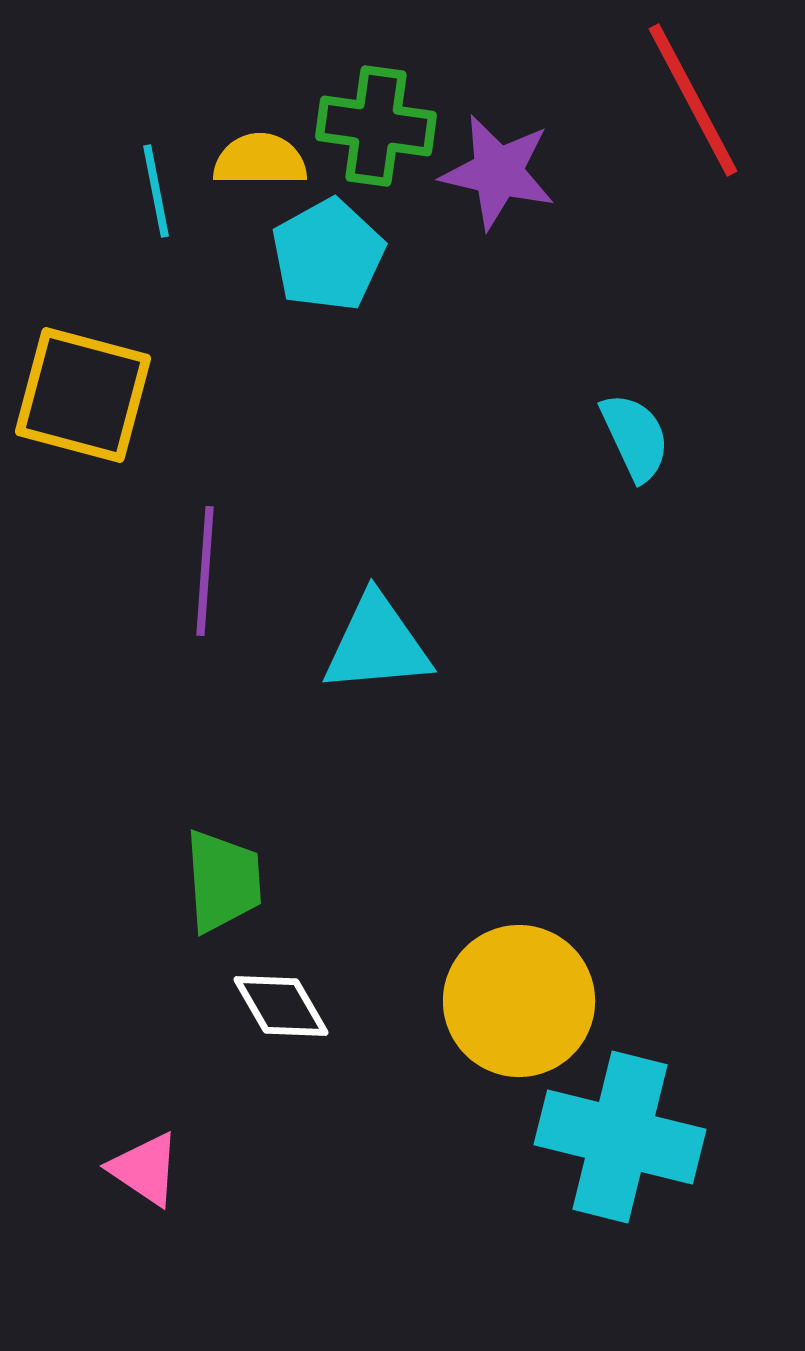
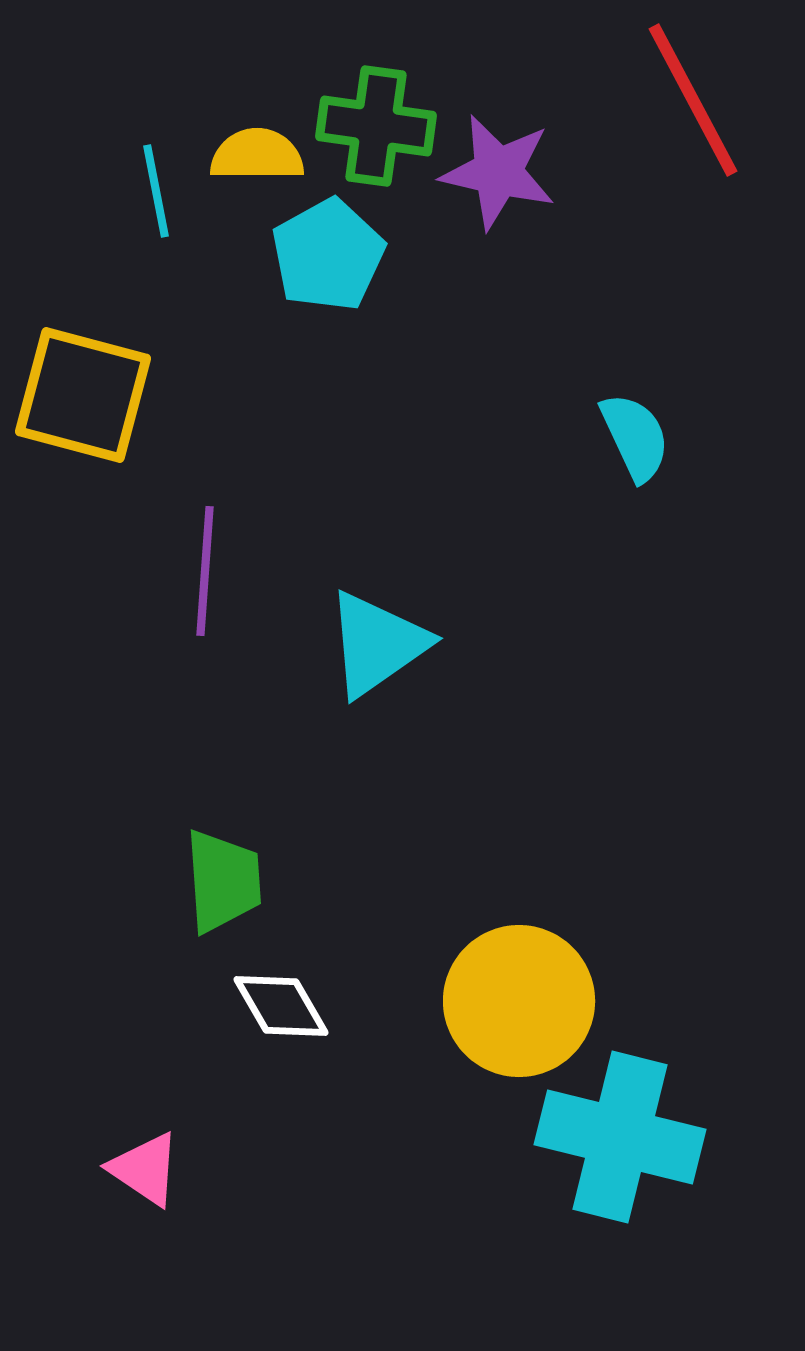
yellow semicircle: moved 3 px left, 5 px up
cyan triangle: rotated 30 degrees counterclockwise
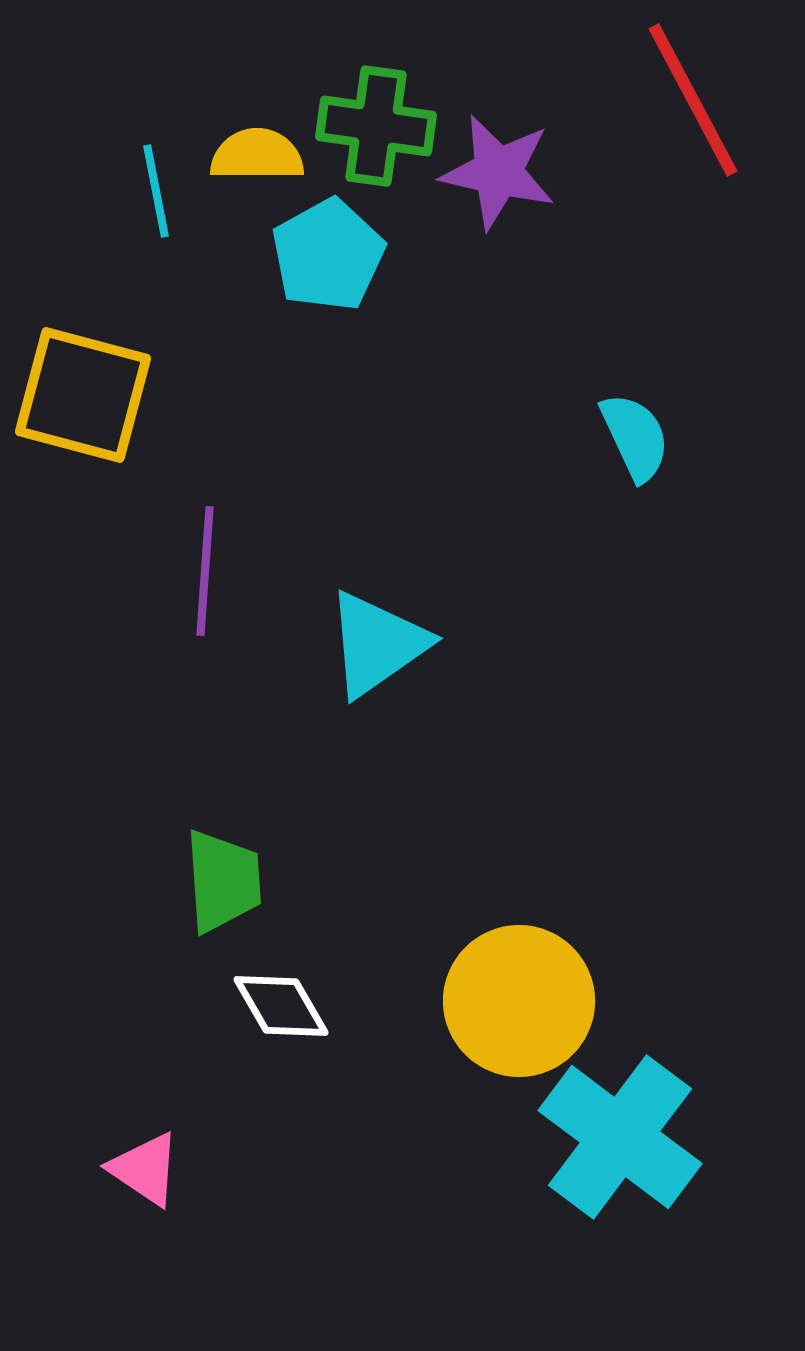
cyan cross: rotated 23 degrees clockwise
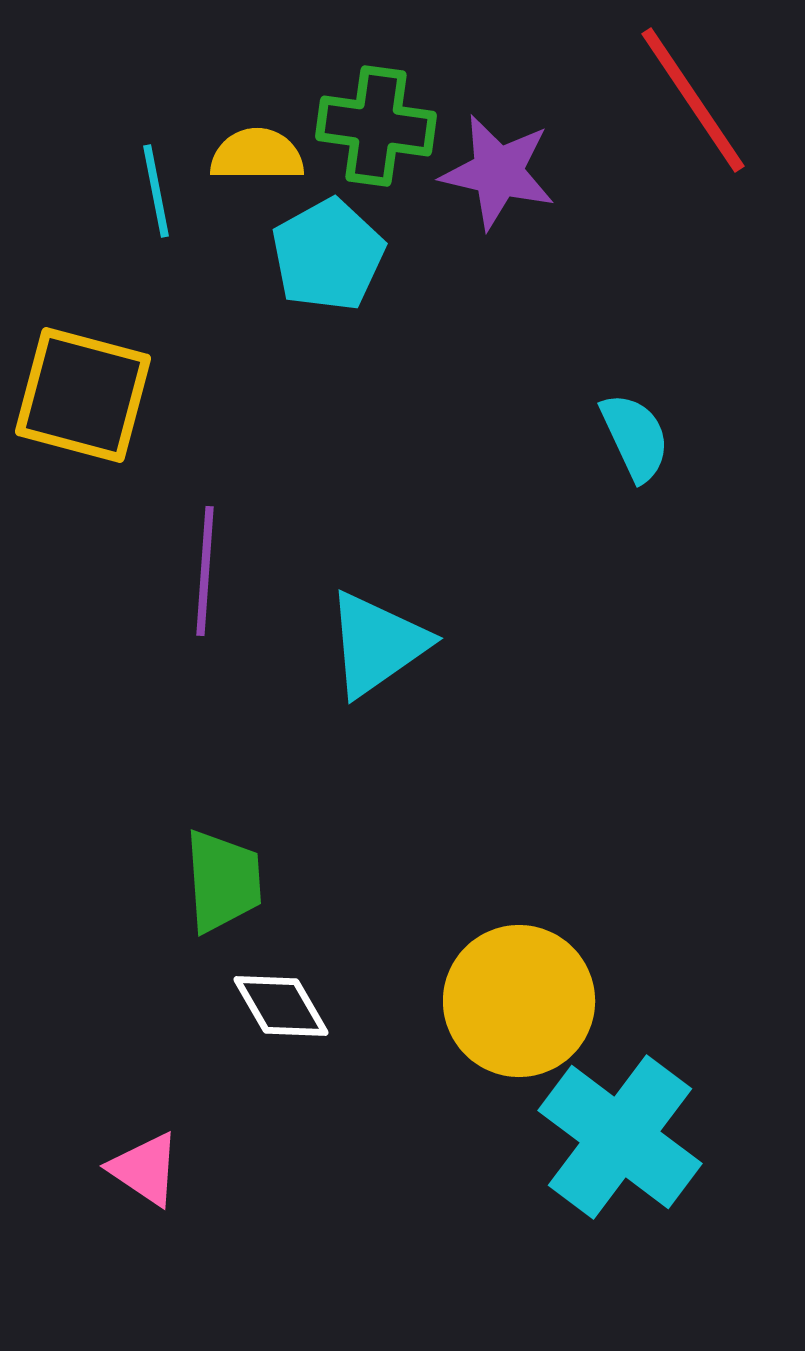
red line: rotated 6 degrees counterclockwise
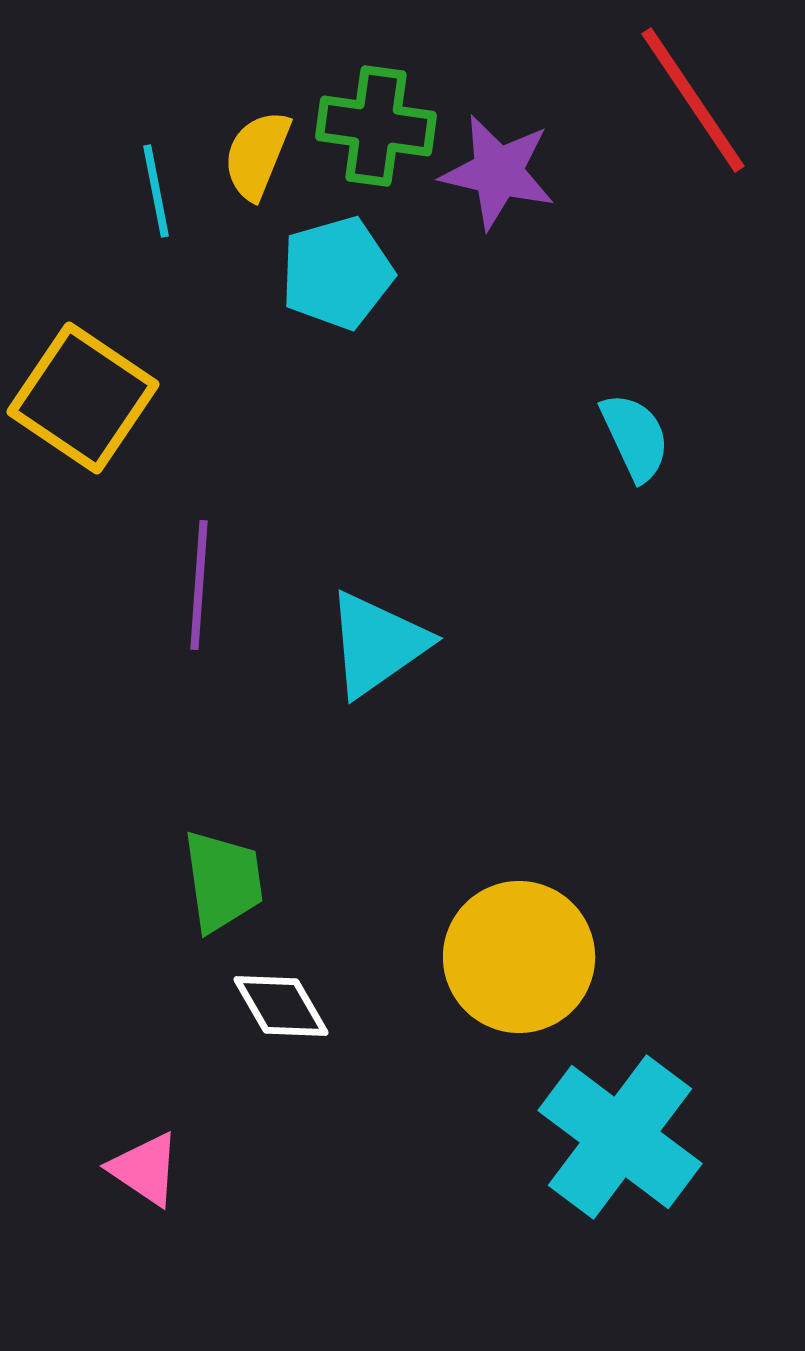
yellow semicircle: rotated 68 degrees counterclockwise
cyan pentagon: moved 9 px right, 18 px down; rotated 13 degrees clockwise
yellow square: moved 3 px down; rotated 19 degrees clockwise
purple line: moved 6 px left, 14 px down
green trapezoid: rotated 4 degrees counterclockwise
yellow circle: moved 44 px up
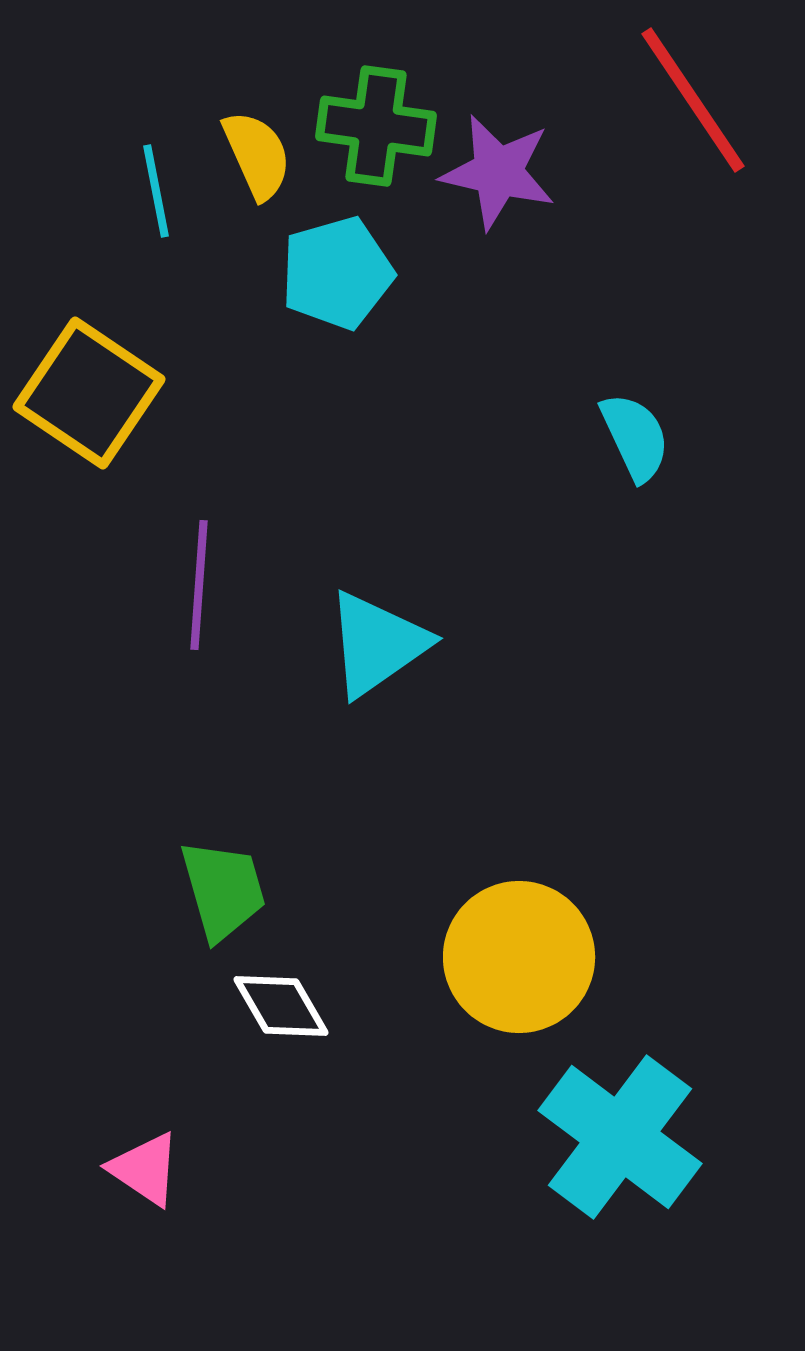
yellow semicircle: rotated 134 degrees clockwise
yellow square: moved 6 px right, 5 px up
green trapezoid: moved 9 px down; rotated 8 degrees counterclockwise
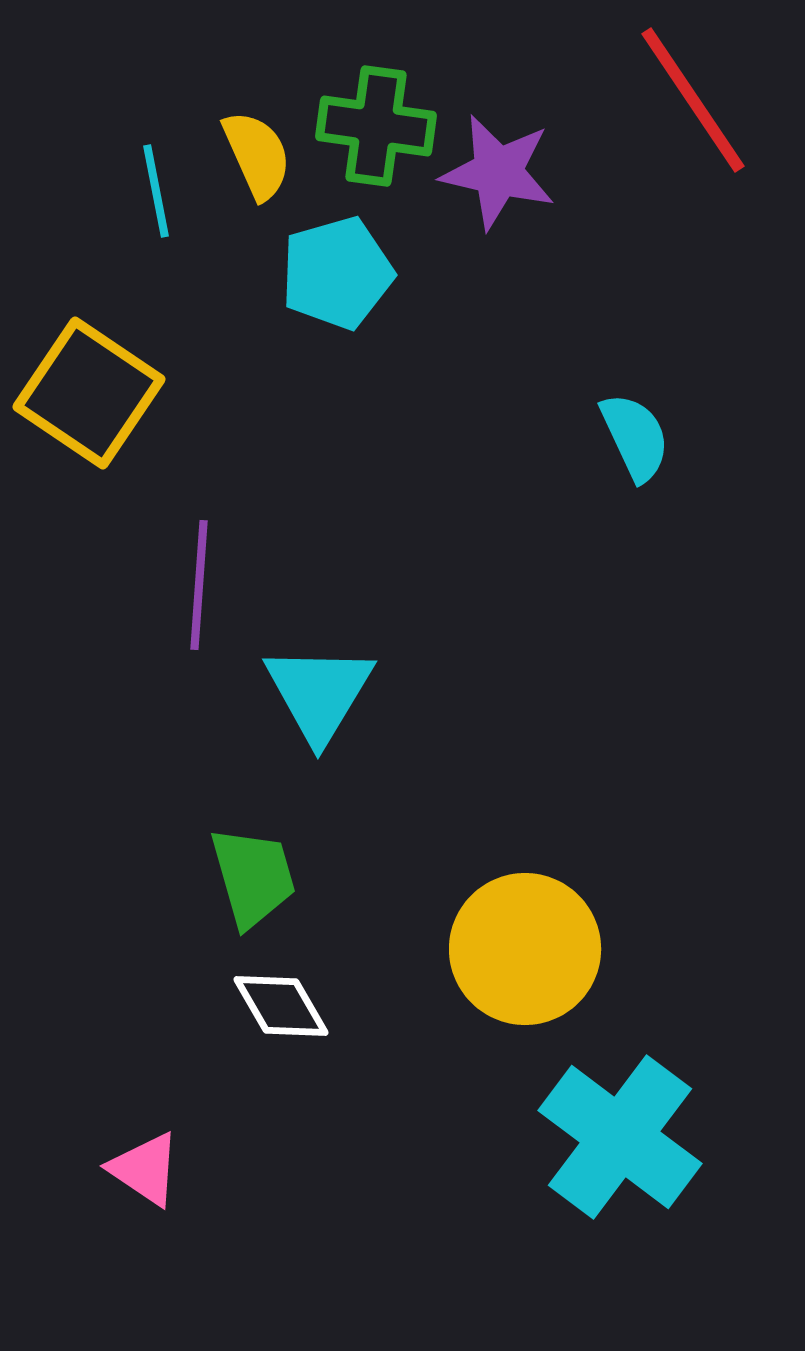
cyan triangle: moved 58 px left, 49 px down; rotated 24 degrees counterclockwise
green trapezoid: moved 30 px right, 13 px up
yellow circle: moved 6 px right, 8 px up
